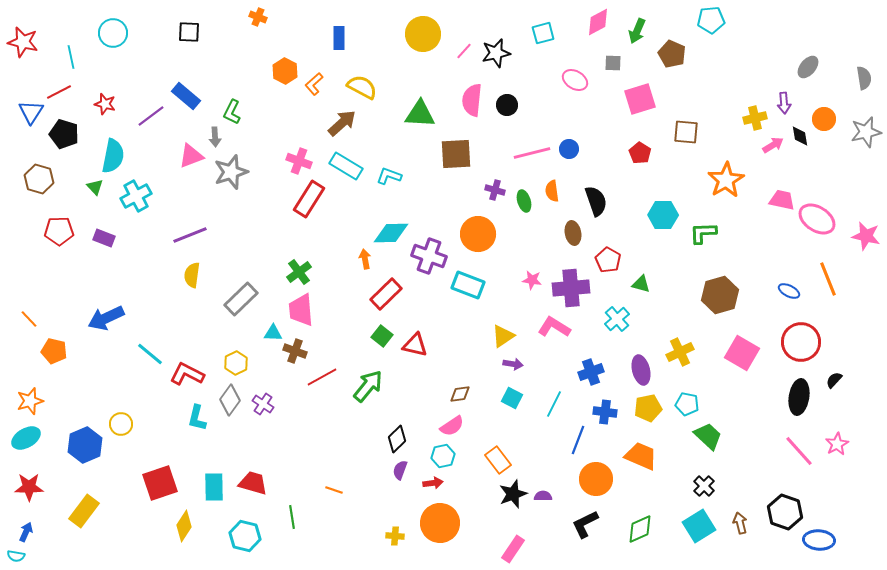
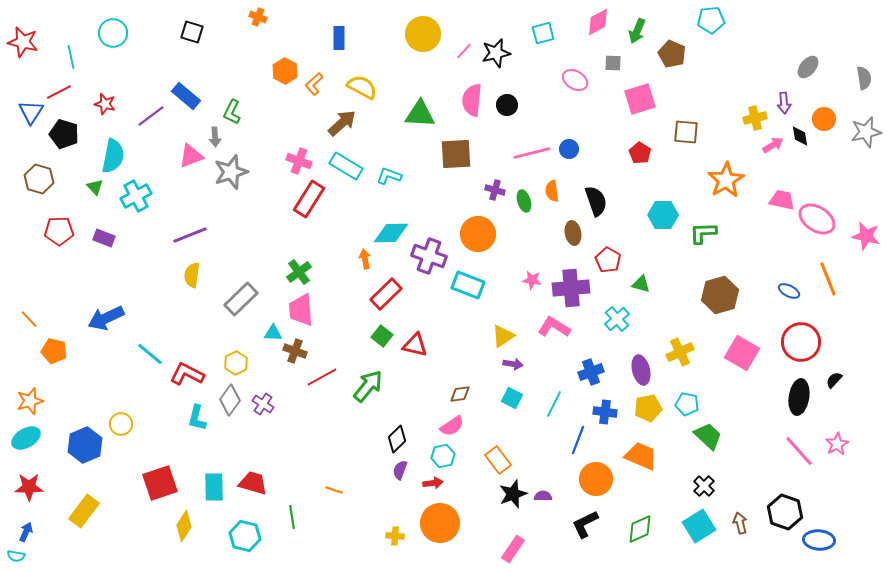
black square at (189, 32): moved 3 px right; rotated 15 degrees clockwise
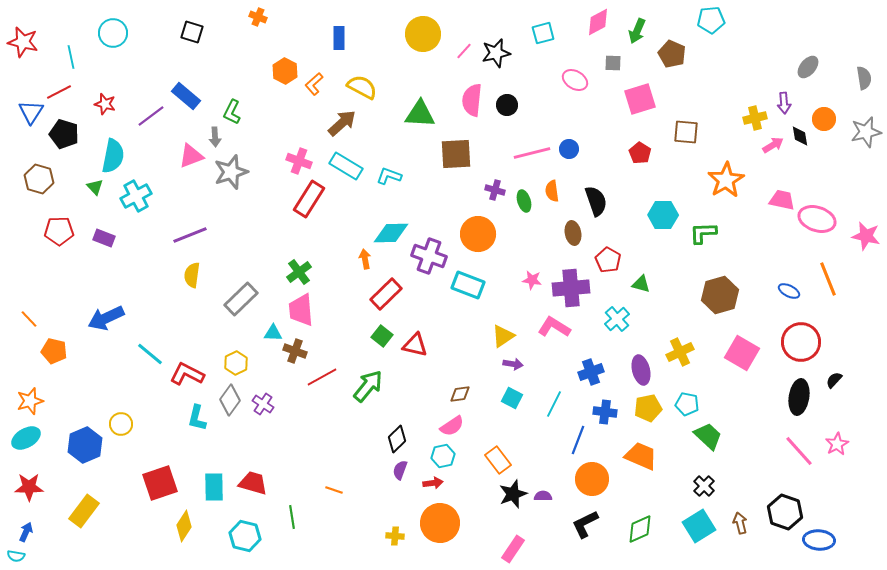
pink ellipse at (817, 219): rotated 15 degrees counterclockwise
orange circle at (596, 479): moved 4 px left
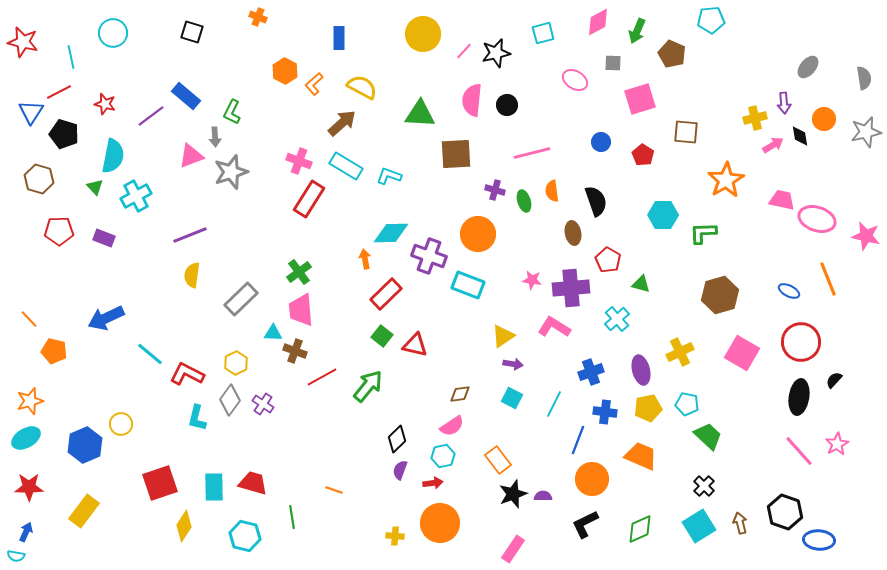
blue circle at (569, 149): moved 32 px right, 7 px up
red pentagon at (640, 153): moved 3 px right, 2 px down
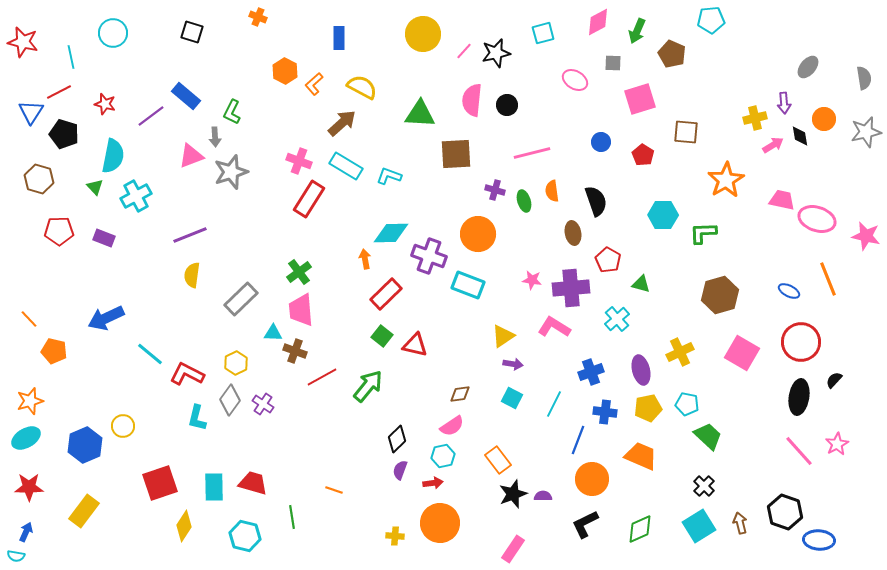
yellow circle at (121, 424): moved 2 px right, 2 px down
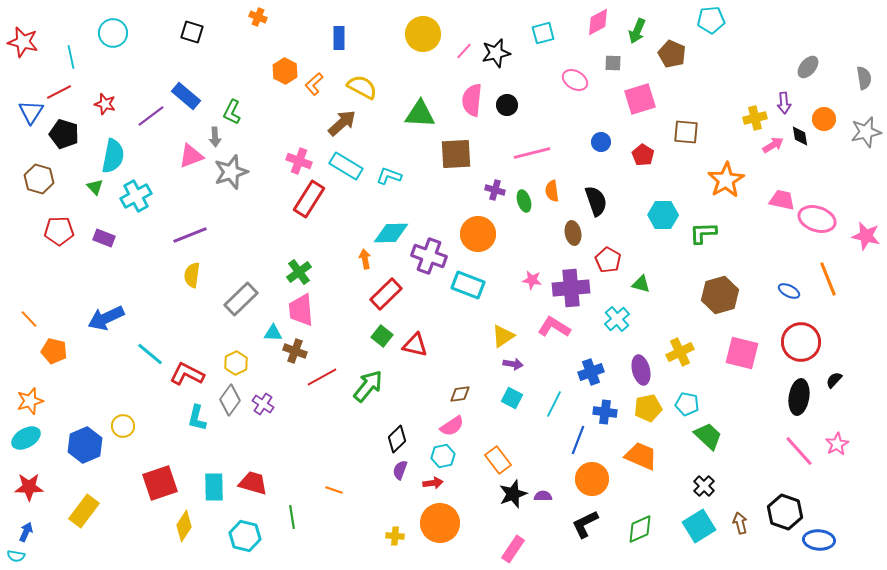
pink square at (742, 353): rotated 16 degrees counterclockwise
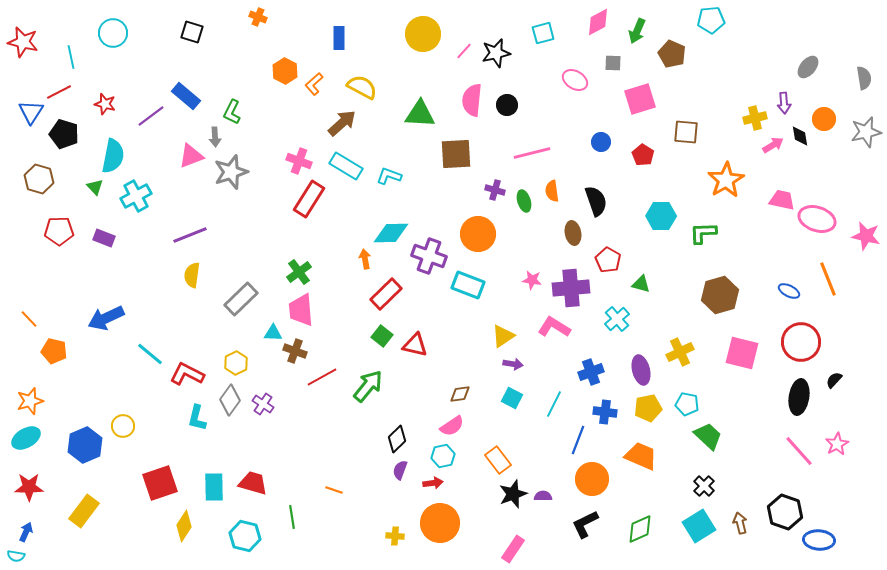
cyan hexagon at (663, 215): moved 2 px left, 1 px down
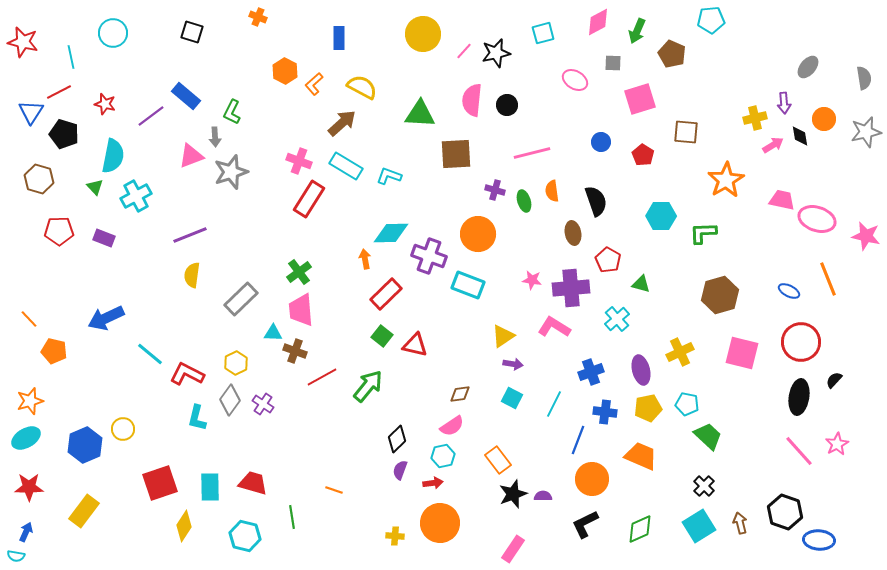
yellow circle at (123, 426): moved 3 px down
cyan rectangle at (214, 487): moved 4 px left
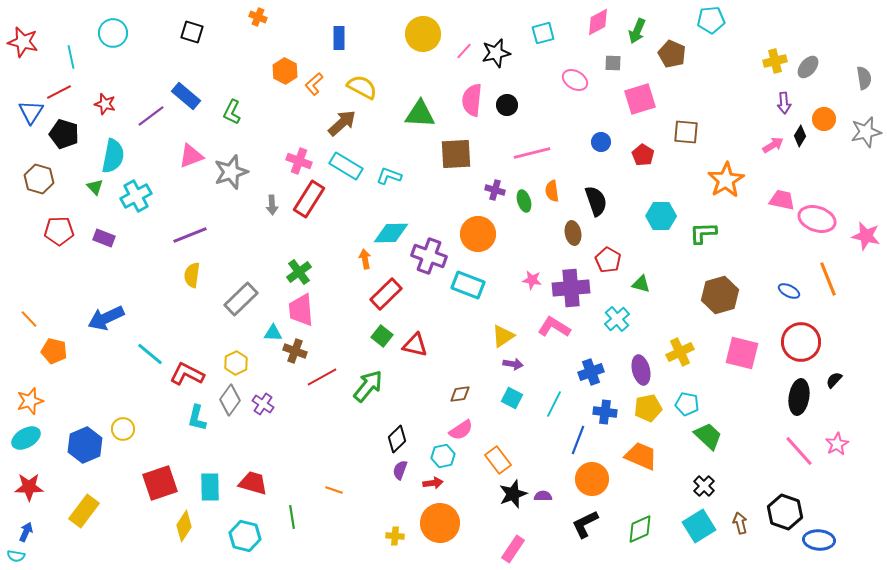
yellow cross at (755, 118): moved 20 px right, 57 px up
black diamond at (800, 136): rotated 40 degrees clockwise
gray arrow at (215, 137): moved 57 px right, 68 px down
pink semicircle at (452, 426): moved 9 px right, 4 px down
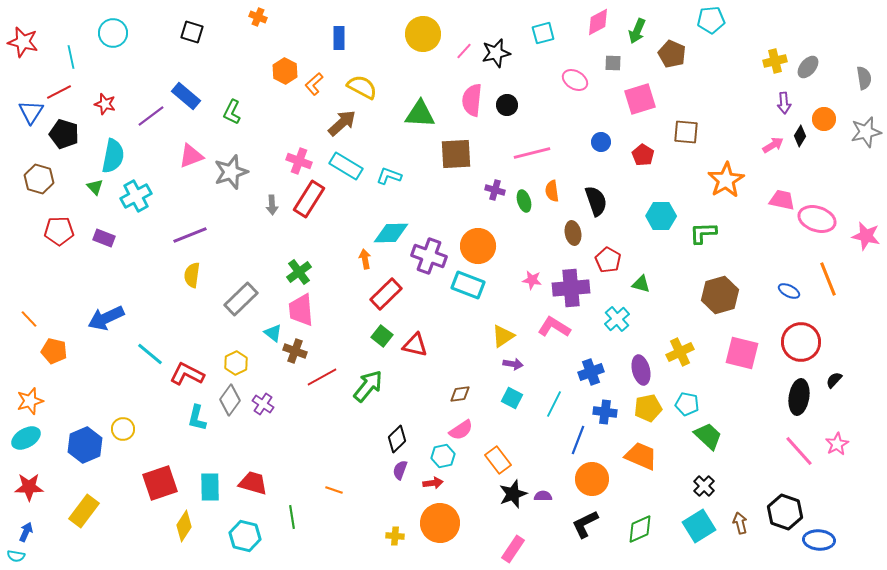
orange circle at (478, 234): moved 12 px down
cyan triangle at (273, 333): rotated 36 degrees clockwise
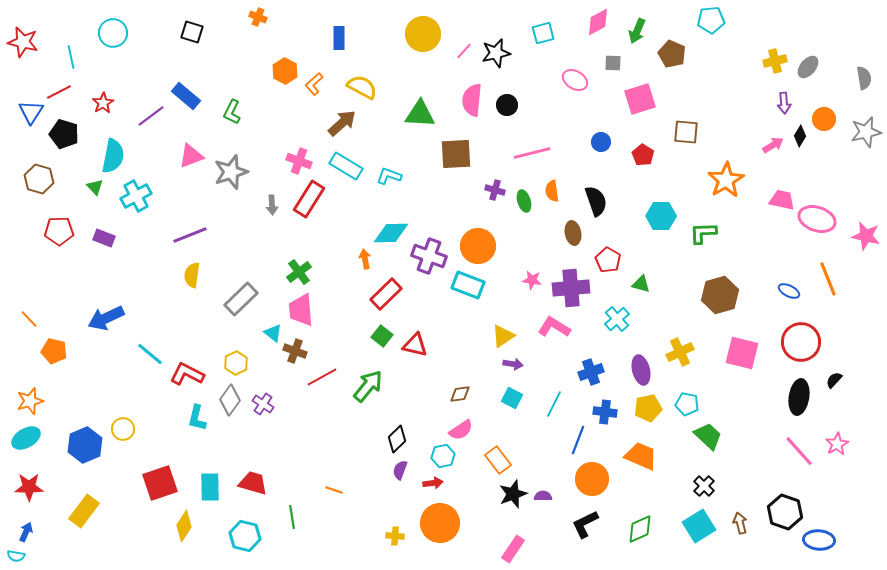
red star at (105, 104): moved 2 px left, 1 px up; rotated 25 degrees clockwise
